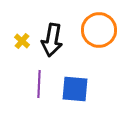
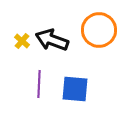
black arrow: rotated 100 degrees clockwise
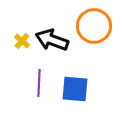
orange circle: moved 5 px left, 4 px up
purple line: moved 1 px up
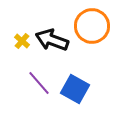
orange circle: moved 2 px left
purple line: rotated 44 degrees counterclockwise
blue square: rotated 24 degrees clockwise
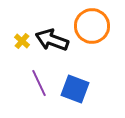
purple line: rotated 16 degrees clockwise
blue square: rotated 8 degrees counterclockwise
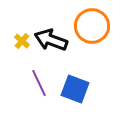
black arrow: moved 1 px left
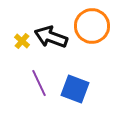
black arrow: moved 3 px up
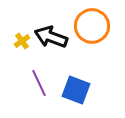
yellow cross: rotated 14 degrees clockwise
blue square: moved 1 px right, 1 px down
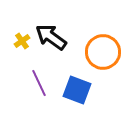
orange circle: moved 11 px right, 26 px down
black arrow: rotated 16 degrees clockwise
blue square: moved 1 px right
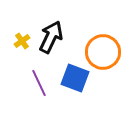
black arrow: rotated 80 degrees clockwise
blue square: moved 2 px left, 12 px up
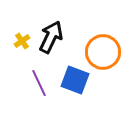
blue square: moved 2 px down
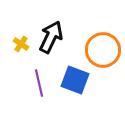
yellow cross: moved 1 px left, 3 px down; rotated 21 degrees counterclockwise
orange circle: moved 2 px up
purple line: rotated 12 degrees clockwise
